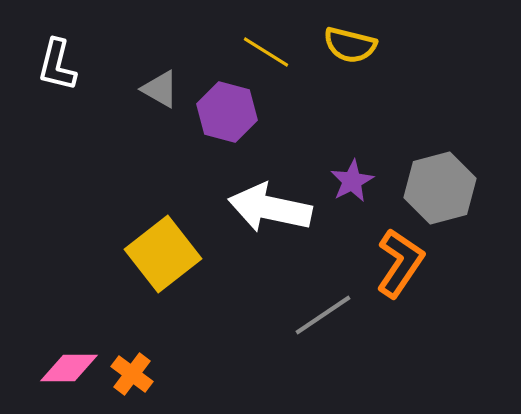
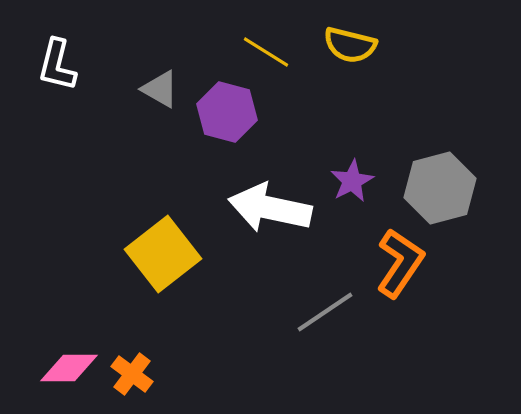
gray line: moved 2 px right, 3 px up
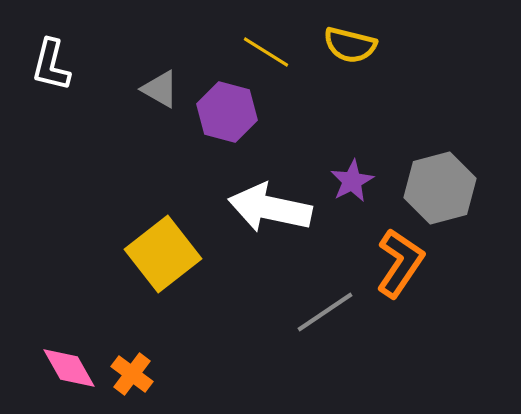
white L-shape: moved 6 px left
pink diamond: rotated 60 degrees clockwise
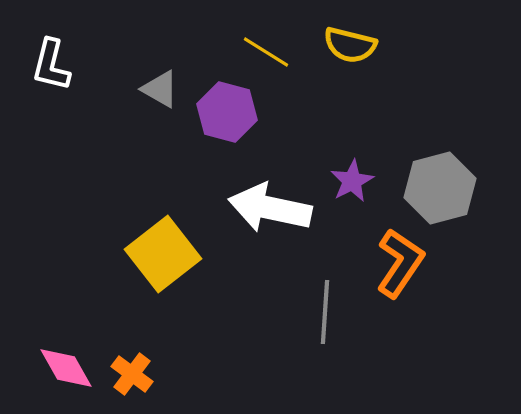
gray line: rotated 52 degrees counterclockwise
pink diamond: moved 3 px left
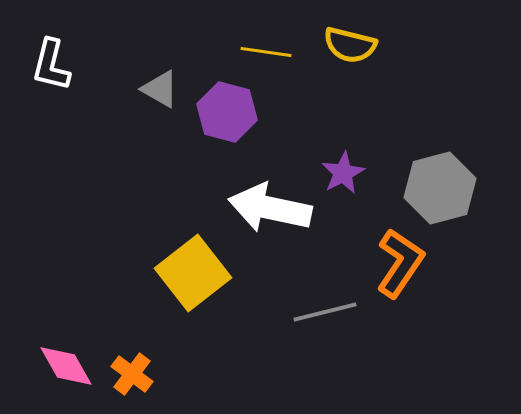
yellow line: rotated 24 degrees counterclockwise
purple star: moved 9 px left, 8 px up
yellow square: moved 30 px right, 19 px down
gray line: rotated 72 degrees clockwise
pink diamond: moved 2 px up
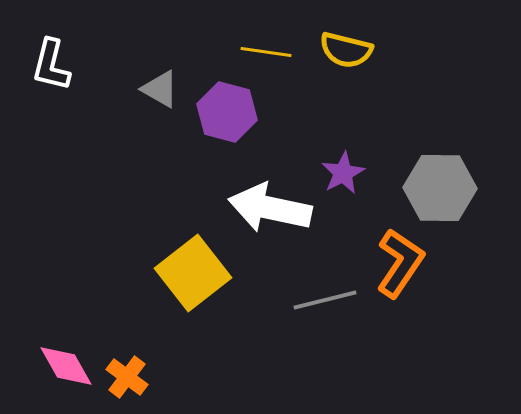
yellow semicircle: moved 4 px left, 5 px down
gray hexagon: rotated 16 degrees clockwise
gray line: moved 12 px up
orange cross: moved 5 px left, 3 px down
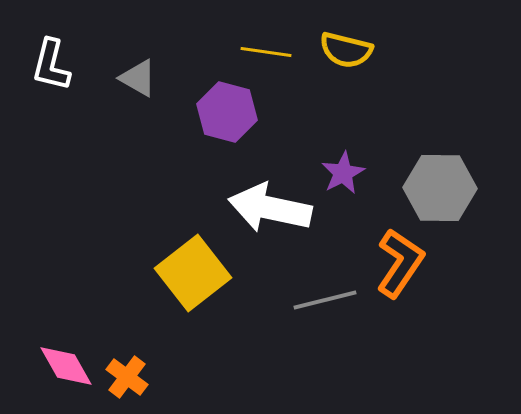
gray triangle: moved 22 px left, 11 px up
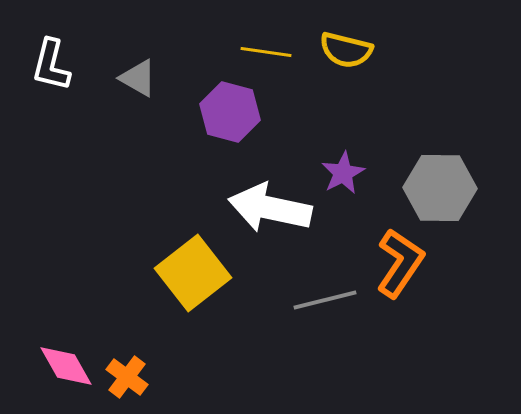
purple hexagon: moved 3 px right
